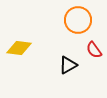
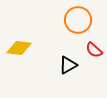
red semicircle: rotated 12 degrees counterclockwise
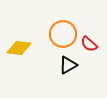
orange circle: moved 15 px left, 14 px down
red semicircle: moved 5 px left, 6 px up
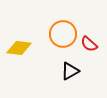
black triangle: moved 2 px right, 6 px down
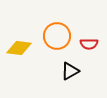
orange circle: moved 6 px left, 2 px down
red semicircle: rotated 42 degrees counterclockwise
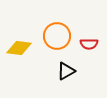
black triangle: moved 4 px left
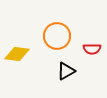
red semicircle: moved 3 px right, 5 px down
yellow diamond: moved 2 px left, 6 px down
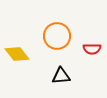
yellow diamond: rotated 45 degrees clockwise
black triangle: moved 5 px left, 5 px down; rotated 24 degrees clockwise
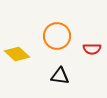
yellow diamond: rotated 10 degrees counterclockwise
black triangle: moved 1 px left; rotated 12 degrees clockwise
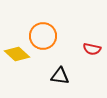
orange circle: moved 14 px left
red semicircle: rotated 12 degrees clockwise
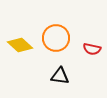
orange circle: moved 13 px right, 2 px down
yellow diamond: moved 3 px right, 9 px up
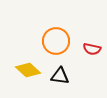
orange circle: moved 3 px down
yellow diamond: moved 8 px right, 25 px down
